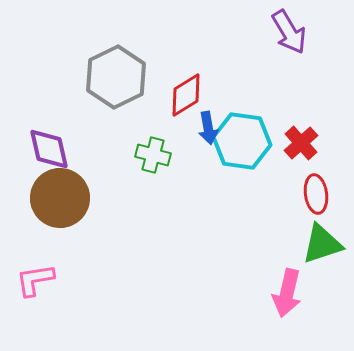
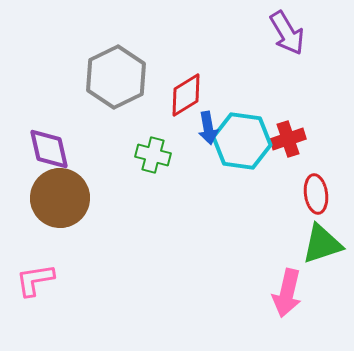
purple arrow: moved 2 px left, 1 px down
red cross: moved 13 px left, 4 px up; rotated 24 degrees clockwise
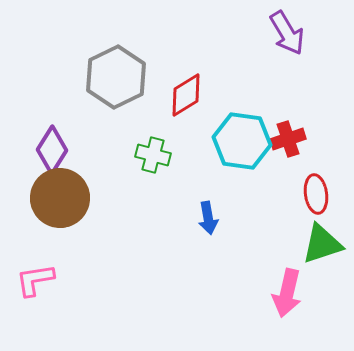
blue arrow: moved 90 px down
purple diamond: moved 3 px right, 1 px down; rotated 45 degrees clockwise
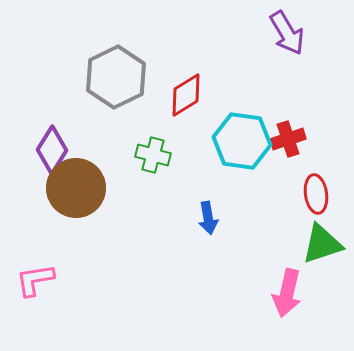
brown circle: moved 16 px right, 10 px up
